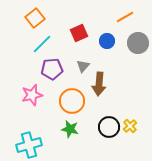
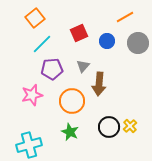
green star: moved 3 px down; rotated 12 degrees clockwise
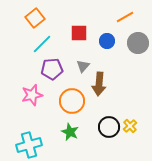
red square: rotated 24 degrees clockwise
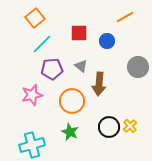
gray circle: moved 24 px down
gray triangle: moved 2 px left; rotated 32 degrees counterclockwise
cyan cross: moved 3 px right
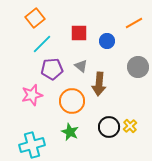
orange line: moved 9 px right, 6 px down
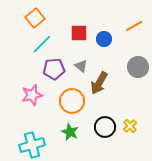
orange line: moved 3 px down
blue circle: moved 3 px left, 2 px up
purple pentagon: moved 2 px right
brown arrow: moved 1 px up; rotated 25 degrees clockwise
black circle: moved 4 px left
